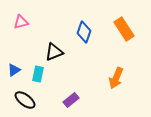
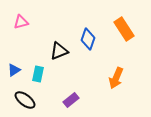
blue diamond: moved 4 px right, 7 px down
black triangle: moved 5 px right, 1 px up
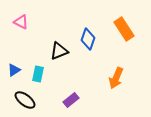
pink triangle: rotated 42 degrees clockwise
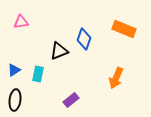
pink triangle: rotated 35 degrees counterclockwise
orange rectangle: rotated 35 degrees counterclockwise
blue diamond: moved 4 px left
black ellipse: moved 10 px left; rotated 60 degrees clockwise
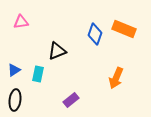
blue diamond: moved 11 px right, 5 px up
black triangle: moved 2 px left
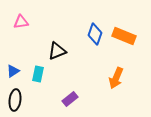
orange rectangle: moved 7 px down
blue triangle: moved 1 px left, 1 px down
purple rectangle: moved 1 px left, 1 px up
